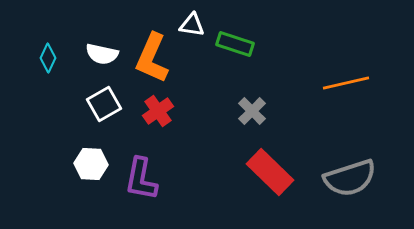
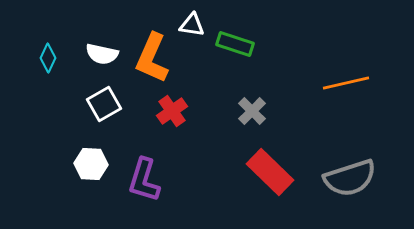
red cross: moved 14 px right
purple L-shape: moved 3 px right, 1 px down; rotated 6 degrees clockwise
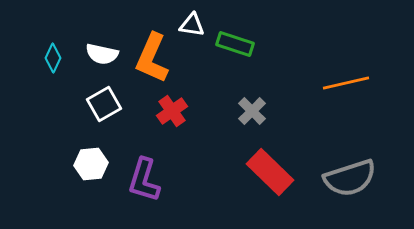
cyan diamond: moved 5 px right
white hexagon: rotated 8 degrees counterclockwise
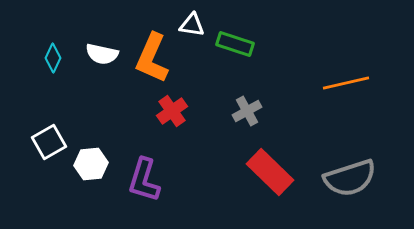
white square: moved 55 px left, 38 px down
gray cross: moved 5 px left; rotated 16 degrees clockwise
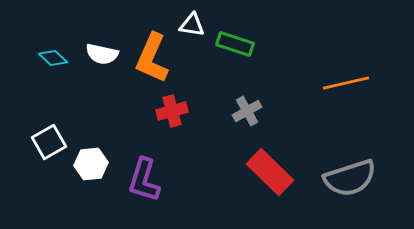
cyan diamond: rotated 72 degrees counterclockwise
red cross: rotated 20 degrees clockwise
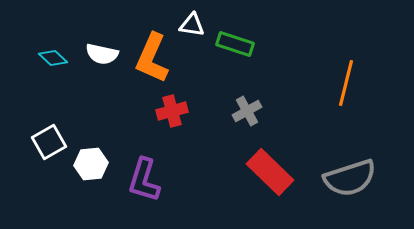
orange line: rotated 63 degrees counterclockwise
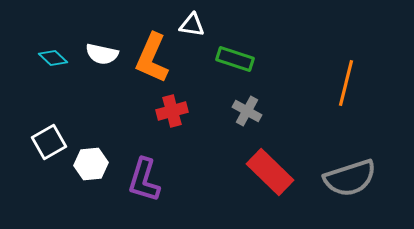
green rectangle: moved 15 px down
gray cross: rotated 32 degrees counterclockwise
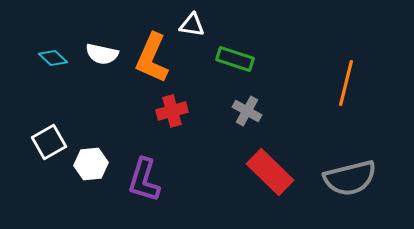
gray semicircle: rotated 4 degrees clockwise
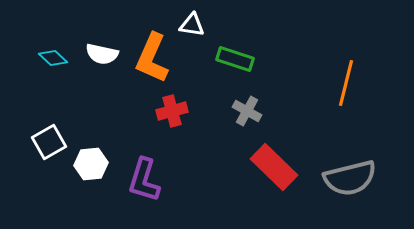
red rectangle: moved 4 px right, 5 px up
